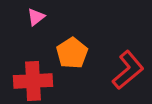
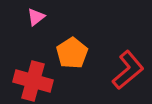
red cross: rotated 18 degrees clockwise
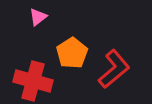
pink triangle: moved 2 px right
red L-shape: moved 14 px left, 1 px up
